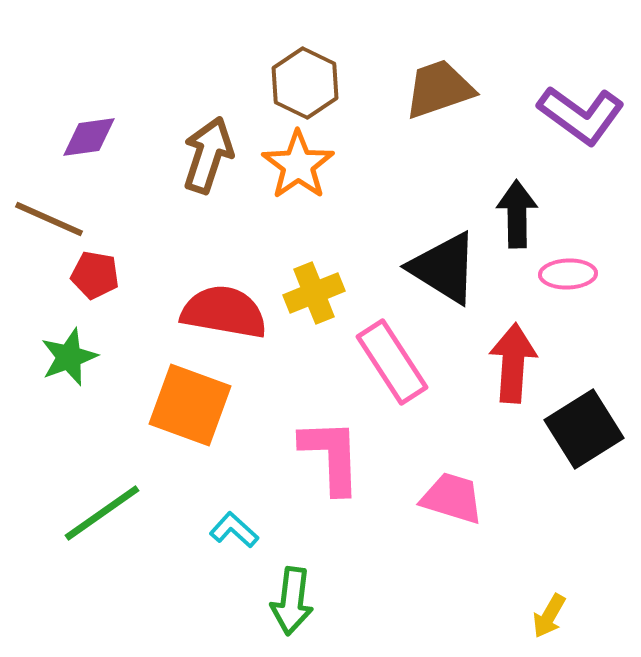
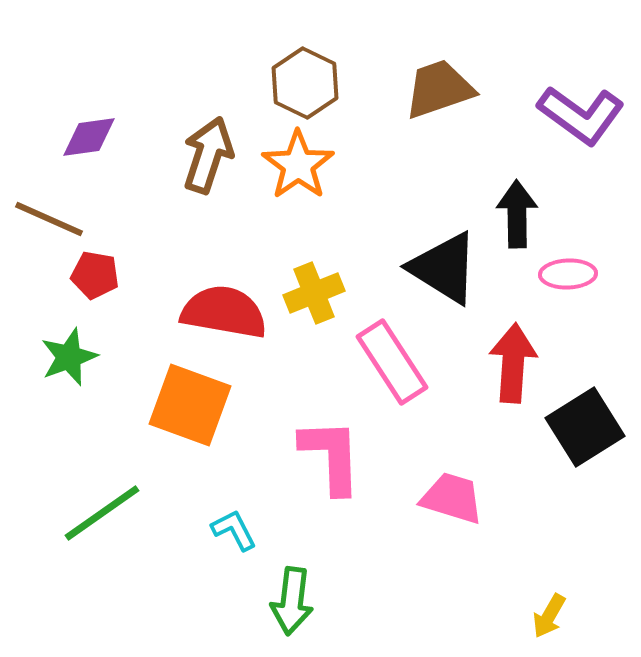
black square: moved 1 px right, 2 px up
cyan L-shape: rotated 21 degrees clockwise
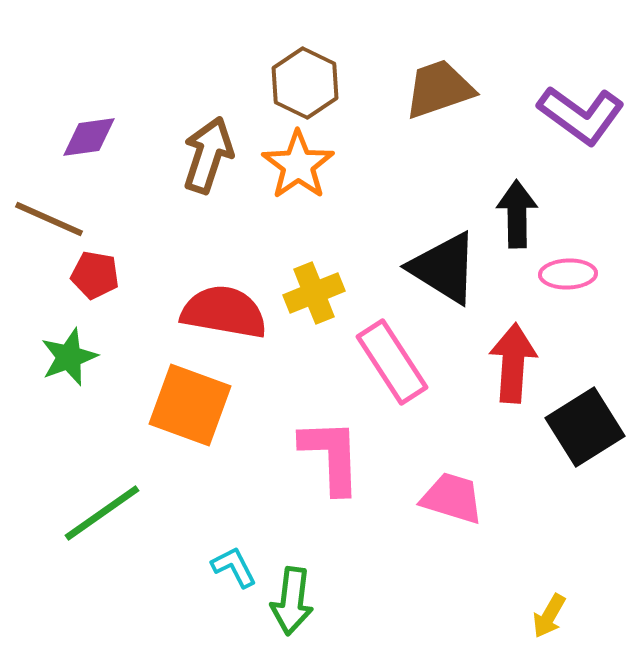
cyan L-shape: moved 37 px down
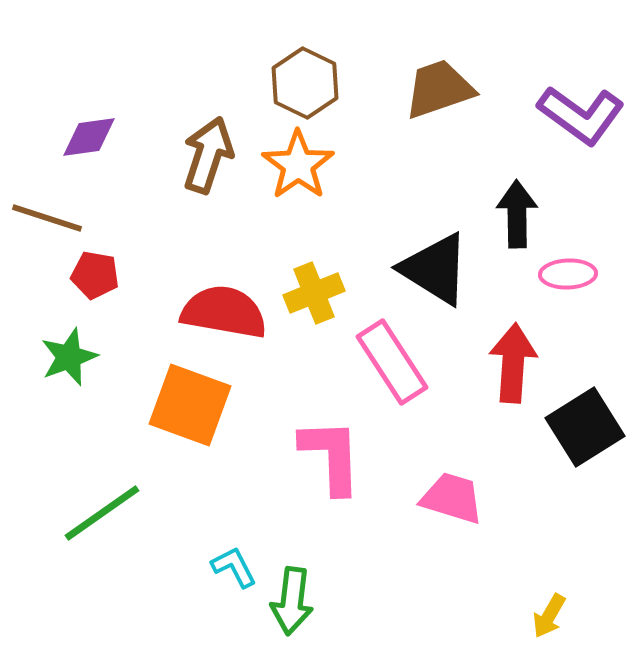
brown line: moved 2 px left, 1 px up; rotated 6 degrees counterclockwise
black triangle: moved 9 px left, 1 px down
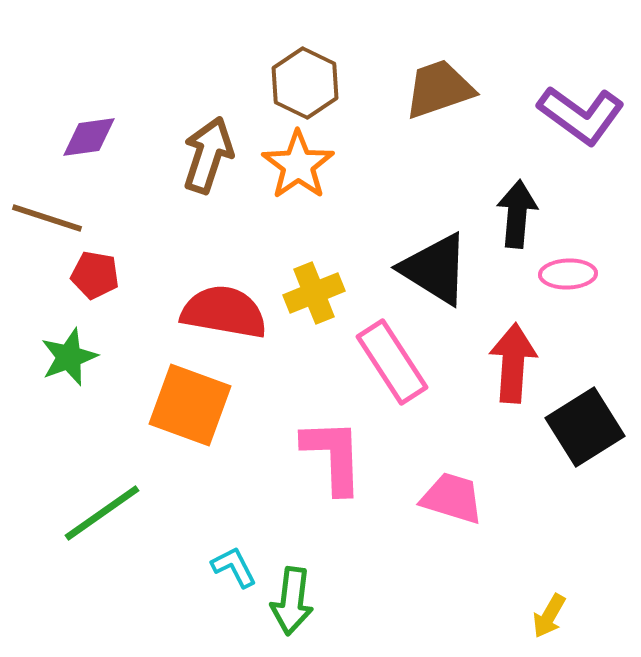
black arrow: rotated 6 degrees clockwise
pink L-shape: moved 2 px right
